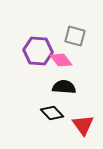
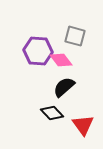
black semicircle: rotated 45 degrees counterclockwise
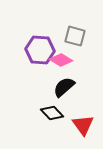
purple hexagon: moved 2 px right, 1 px up
pink diamond: rotated 20 degrees counterclockwise
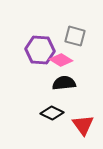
black semicircle: moved 4 px up; rotated 35 degrees clockwise
black diamond: rotated 20 degrees counterclockwise
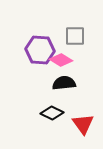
gray square: rotated 15 degrees counterclockwise
red triangle: moved 1 px up
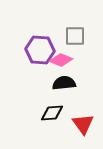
pink diamond: rotated 10 degrees counterclockwise
black diamond: rotated 30 degrees counterclockwise
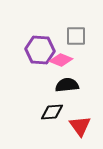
gray square: moved 1 px right
black semicircle: moved 3 px right, 2 px down
black diamond: moved 1 px up
red triangle: moved 3 px left, 2 px down
